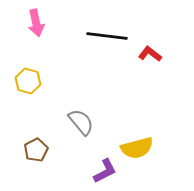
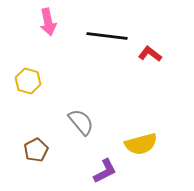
pink arrow: moved 12 px right, 1 px up
yellow semicircle: moved 4 px right, 4 px up
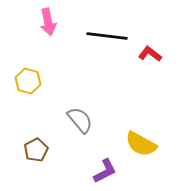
gray semicircle: moved 1 px left, 2 px up
yellow semicircle: rotated 44 degrees clockwise
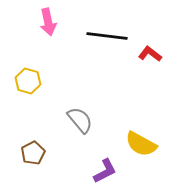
brown pentagon: moved 3 px left, 3 px down
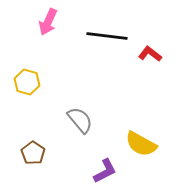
pink arrow: rotated 36 degrees clockwise
yellow hexagon: moved 1 px left, 1 px down
brown pentagon: rotated 10 degrees counterclockwise
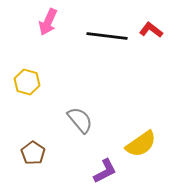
red L-shape: moved 1 px right, 24 px up
yellow semicircle: rotated 64 degrees counterclockwise
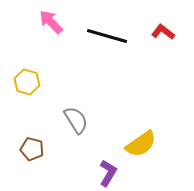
pink arrow: moved 3 px right; rotated 112 degrees clockwise
red L-shape: moved 12 px right, 2 px down
black line: rotated 9 degrees clockwise
gray semicircle: moved 4 px left; rotated 8 degrees clockwise
brown pentagon: moved 1 px left, 4 px up; rotated 20 degrees counterclockwise
purple L-shape: moved 3 px right, 2 px down; rotated 32 degrees counterclockwise
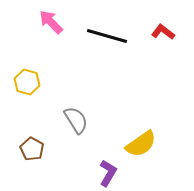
brown pentagon: rotated 15 degrees clockwise
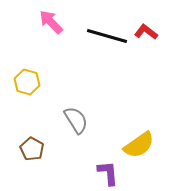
red L-shape: moved 17 px left
yellow semicircle: moved 2 px left, 1 px down
purple L-shape: rotated 36 degrees counterclockwise
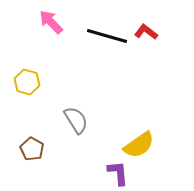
purple L-shape: moved 10 px right
